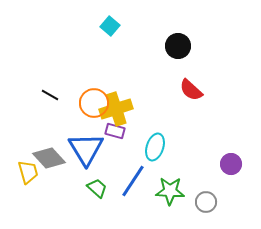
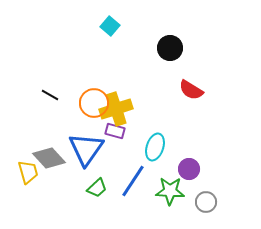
black circle: moved 8 px left, 2 px down
red semicircle: rotated 10 degrees counterclockwise
blue triangle: rotated 6 degrees clockwise
purple circle: moved 42 px left, 5 px down
green trapezoid: rotated 95 degrees clockwise
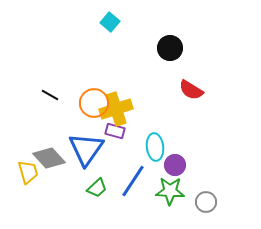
cyan square: moved 4 px up
cyan ellipse: rotated 24 degrees counterclockwise
purple circle: moved 14 px left, 4 px up
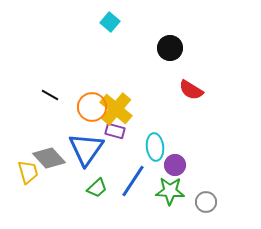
orange circle: moved 2 px left, 4 px down
yellow cross: rotated 32 degrees counterclockwise
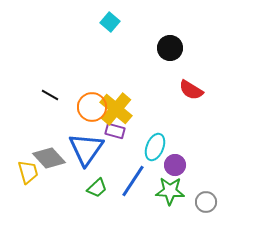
cyan ellipse: rotated 28 degrees clockwise
